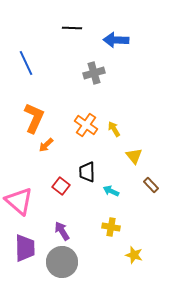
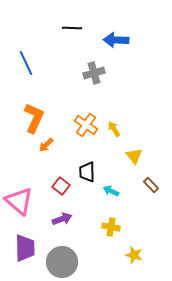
purple arrow: moved 12 px up; rotated 102 degrees clockwise
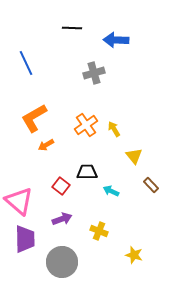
orange L-shape: rotated 144 degrees counterclockwise
orange cross: rotated 20 degrees clockwise
orange arrow: rotated 14 degrees clockwise
black trapezoid: rotated 90 degrees clockwise
yellow cross: moved 12 px left, 4 px down; rotated 12 degrees clockwise
purple trapezoid: moved 9 px up
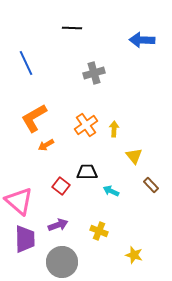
blue arrow: moved 26 px right
yellow arrow: rotated 35 degrees clockwise
purple arrow: moved 4 px left, 6 px down
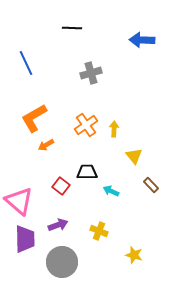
gray cross: moved 3 px left
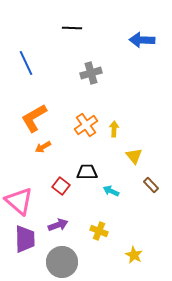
orange arrow: moved 3 px left, 2 px down
yellow star: rotated 12 degrees clockwise
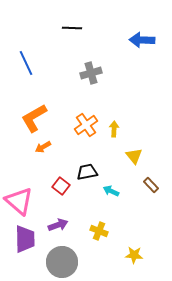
black trapezoid: rotated 10 degrees counterclockwise
yellow star: rotated 24 degrees counterclockwise
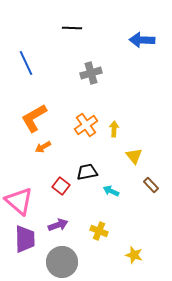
yellow star: rotated 12 degrees clockwise
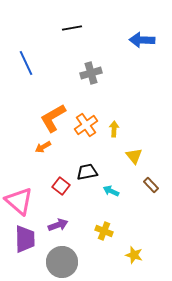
black line: rotated 12 degrees counterclockwise
orange L-shape: moved 19 px right
yellow cross: moved 5 px right
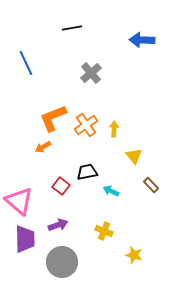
gray cross: rotated 25 degrees counterclockwise
orange L-shape: rotated 8 degrees clockwise
